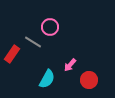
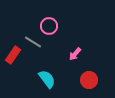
pink circle: moved 1 px left, 1 px up
red rectangle: moved 1 px right, 1 px down
pink arrow: moved 5 px right, 11 px up
cyan semicircle: rotated 66 degrees counterclockwise
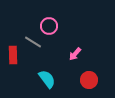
red rectangle: rotated 36 degrees counterclockwise
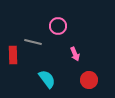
pink circle: moved 9 px right
gray line: rotated 18 degrees counterclockwise
pink arrow: rotated 64 degrees counterclockwise
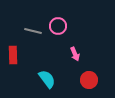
gray line: moved 11 px up
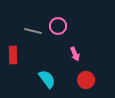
red circle: moved 3 px left
